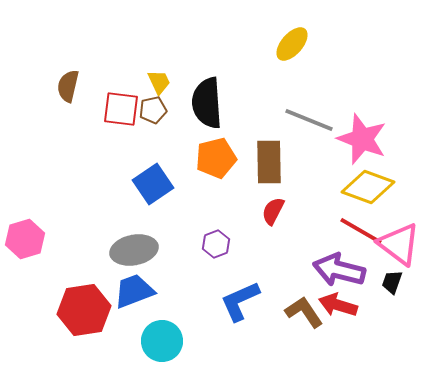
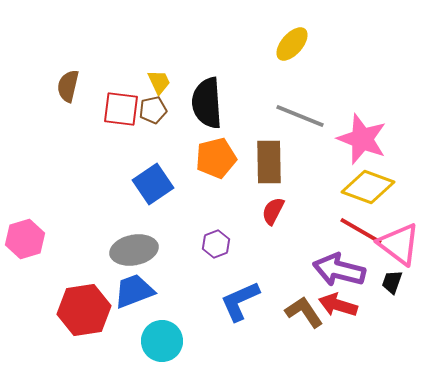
gray line: moved 9 px left, 4 px up
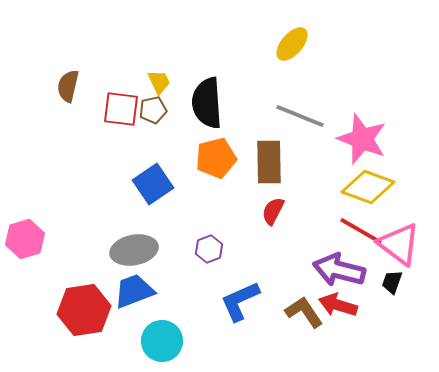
purple hexagon: moved 7 px left, 5 px down
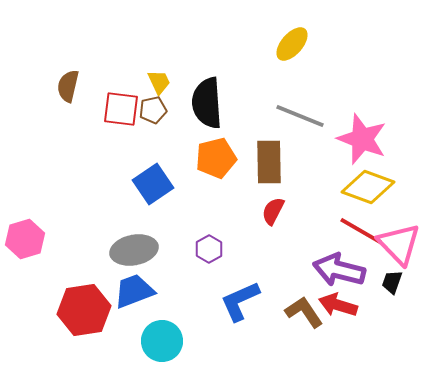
pink triangle: rotated 9 degrees clockwise
purple hexagon: rotated 8 degrees counterclockwise
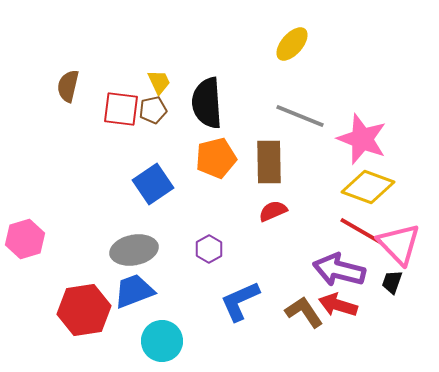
red semicircle: rotated 40 degrees clockwise
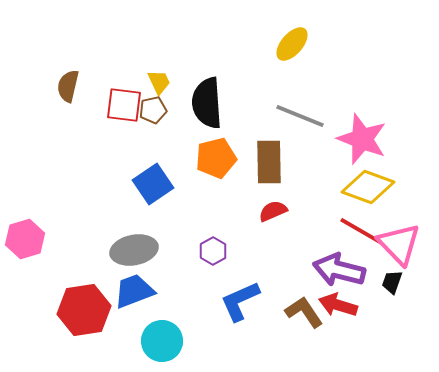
red square: moved 3 px right, 4 px up
purple hexagon: moved 4 px right, 2 px down
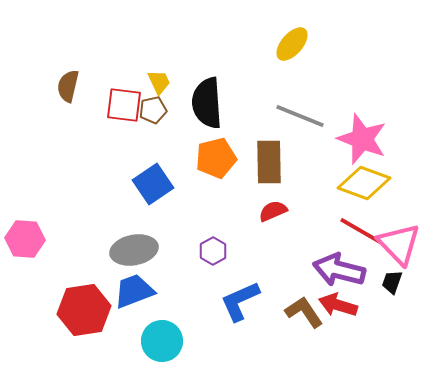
yellow diamond: moved 4 px left, 4 px up
pink hexagon: rotated 21 degrees clockwise
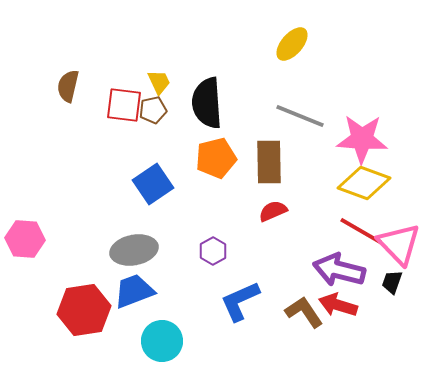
pink star: rotated 18 degrees counterclockwise
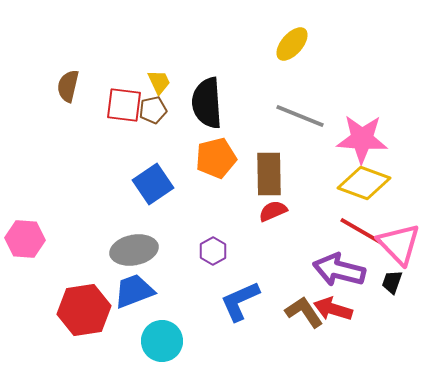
brown rectangle: moved 12 px down
red arrow: moved 5 px left, 4 px down
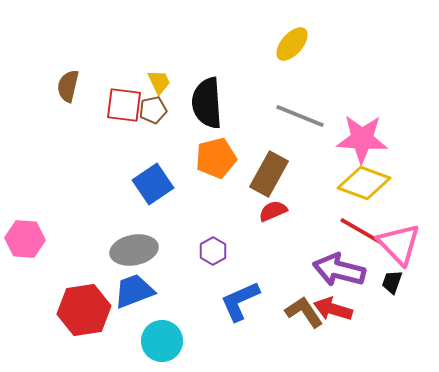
brown rectangle: rotated 30 degrees clockwise
